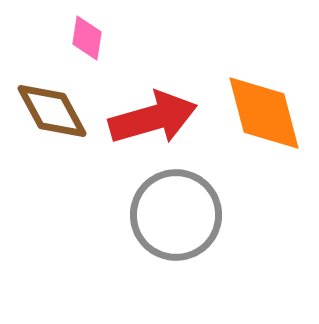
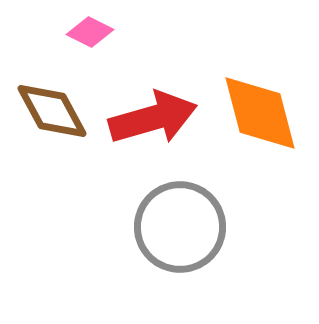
pink diamond: moved 3 px right, 6 px up; rotated 72 degrees counterclockwise
orange diamond: moved 4 px left
gray circle: moved 4 px right, 12 px down
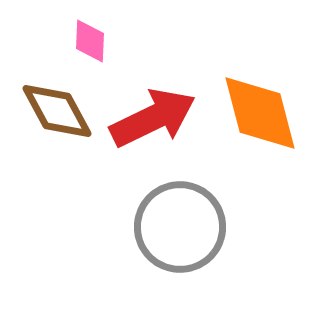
pink diamond: moved 9 px down; rotated 66 degrees clockwise
brown diamond: moved 5 px right
red arrow: rotated 10 degrees counterclockwise
